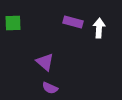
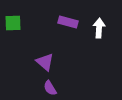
purple rectangle: moved 5 px left
purple semicircle: rotated 35 degrees clockwise
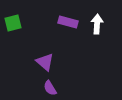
green square: rotated 12 degrees counterclockwise
white arrow: moved 2 px left, 4 px up
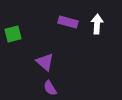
green square: moved 11 px down
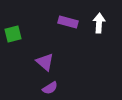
white arrow: moved 2 px right, 1 px up
purple semicircle: rotated 91 degrees counterclockwise
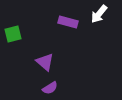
white arrow: moved 9 px up; rotated 144 degrees counterclockwise
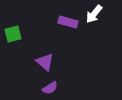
white arrow: moved 5 px left
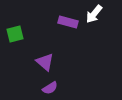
green square: moved 2 px right
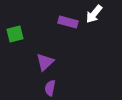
purple triangle: rotated 36 degrees clockwise
purple semicircle: rotated 133 degrees clockwise
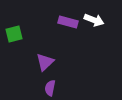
white arrow: moved 6 px down; rotated 108 degrees counterclockwise
green square: moved 1 px left
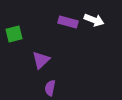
purple triangle: moved 4 px left, 2 px up
